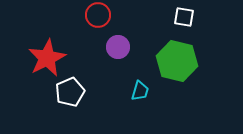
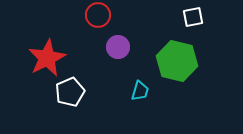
white square: moved 9 px right; rotated 20 degrees counterclockwise
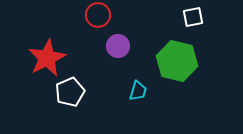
purple circle: moved 1 px up
cyan trapezoid: moved 2 px left
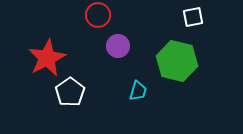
white pentagon: rotated 12 degrees counterclockwise
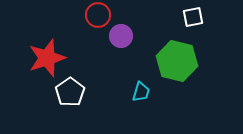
purple circle: moved 3 px right, 10 px up
red star: rotated 9 degrees clockwise
cyan trapezoid: moved 3 px right, 1 px down
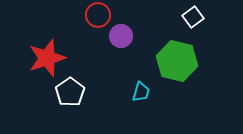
white square: rotated 25 degrees counterclockwise
